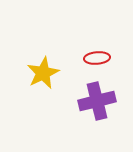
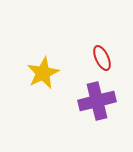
red ellipse: moved 5 px right; rotated 70 degrees clockwise
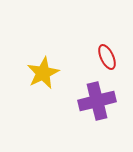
red ellipse: moved 5 px right, 1 px up
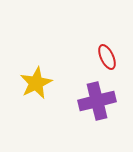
yellow star: moved 7 px left, 10 px down
